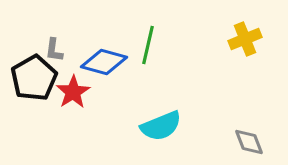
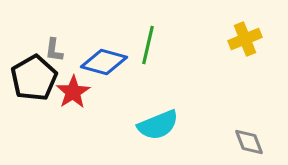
cyan semicircle: moved 3 px left, 1 px up
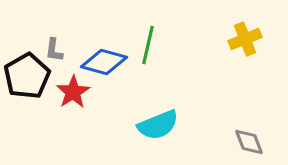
black pentagon: moved 7 px left, 2 px up
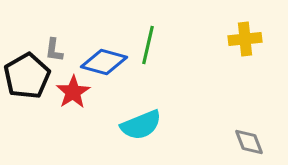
yellow cross: rotated 16 degrees clockwise
cyan semicircle: moved 17 px left
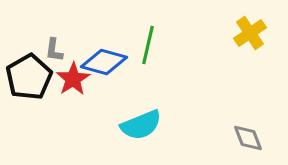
yellow cross: moved 5 px right, 6 px up; rotated 28 degrees counterclockwise
black pentagon: moved 2 px right, 1 px down
red star: moved 13 px up
gray diamond: moved 1 px left, 4 px up
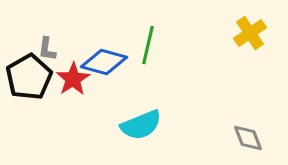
gray L-shape: moved 7 px left, 1 px up
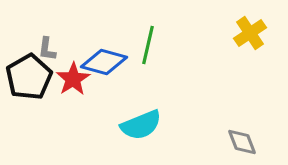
gray diamond: moved 6 px left, 4 px down
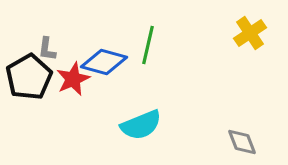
red star: rotated 8 degrees clockwise
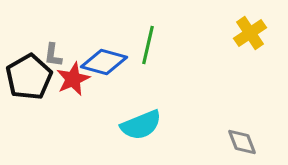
gray L-shape: moved 6 px right, 6 px down
